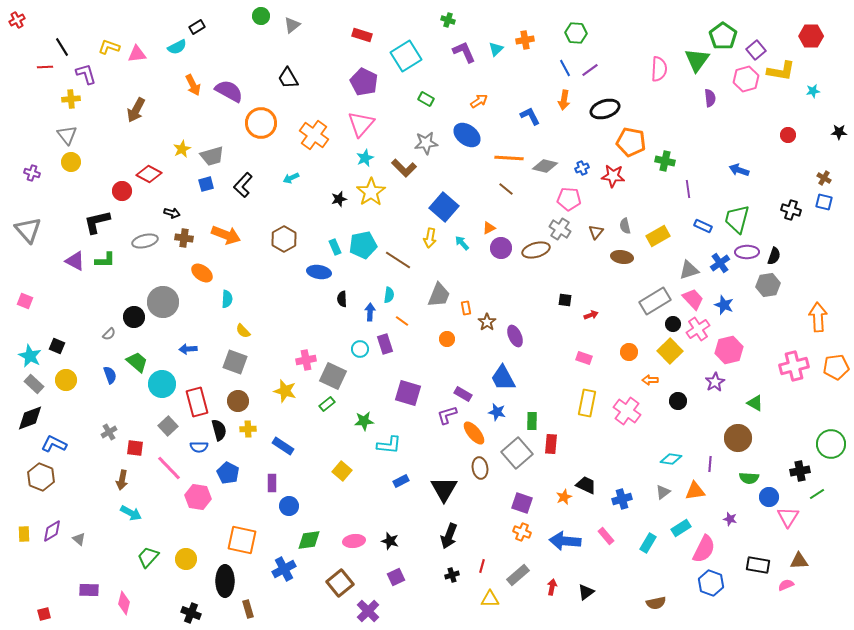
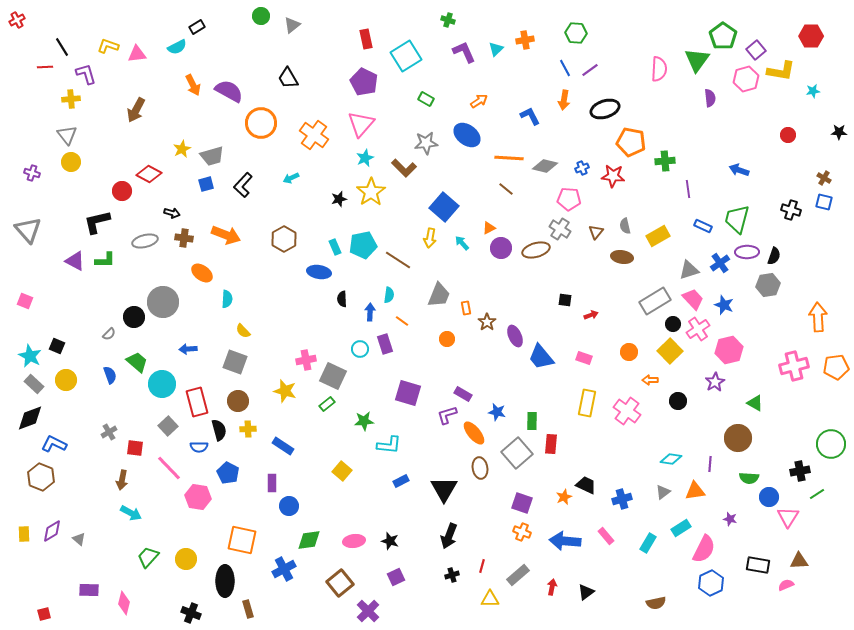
red rectangle at (362, 35): moved 4 px right, 4 px down; rotated 60 degrees clockwise
yellow L-shape at (109, 47): moved 1 px left, 1 px up
green cross at (665, 161): rotated 18 degrees counterclockwise
blue trapezoid at (503, 378): moved 38 px right, 21 px up; rotated 12 degrees counterclockwise
blue hexagon at (711, 583): rotated 15 degrees clockwise
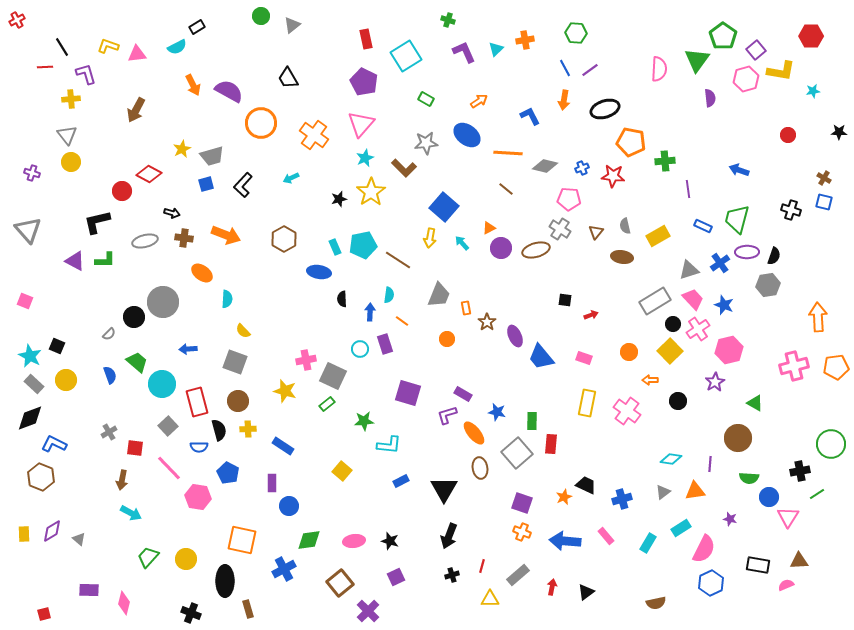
orange line at (509, 158): moved 1 px left, 5 px up
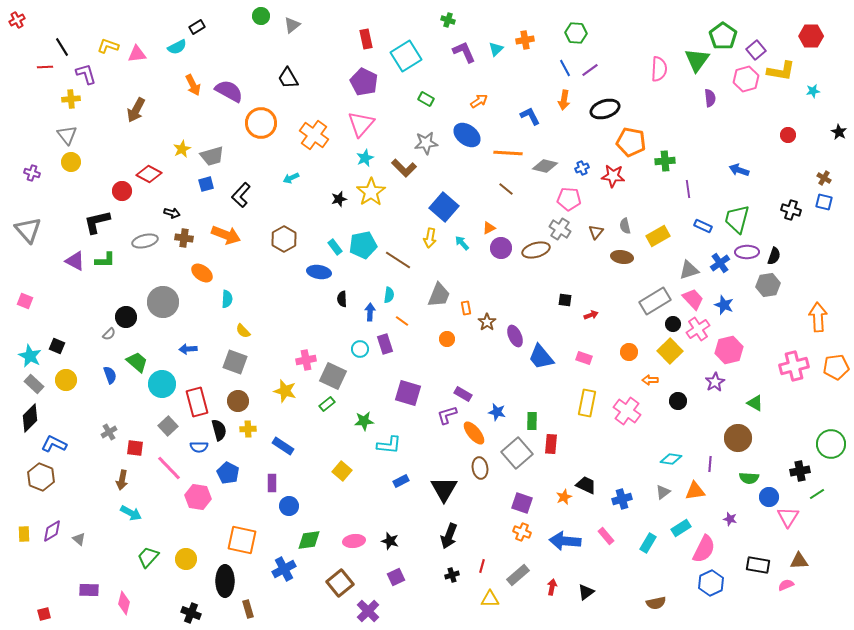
black star at (839, 132): rotated 28 degrees clockwise
black L-shape at (243, 185): moved 2 px left, 10 px down
cyan rectangle at (335, 247): rotated 14 degrees counterclockwise
black circle at (134, 317): moved 8 px left
black diamond at (30, 418): rotated 24 degrees counterclockwise
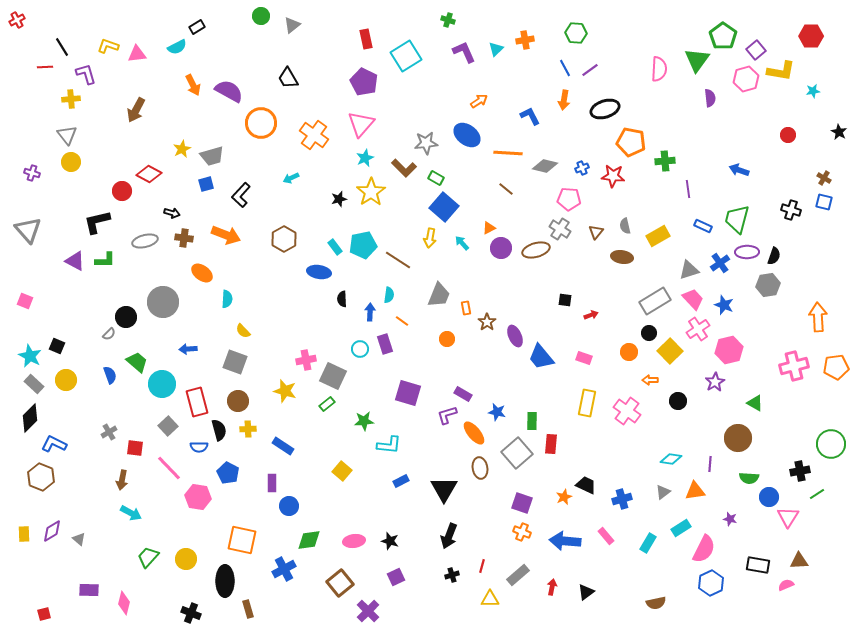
green rectangle at (426, 99): moved 10 px right, 79 px down
black circle at (673, 324): moved 24 px left, 9 px down
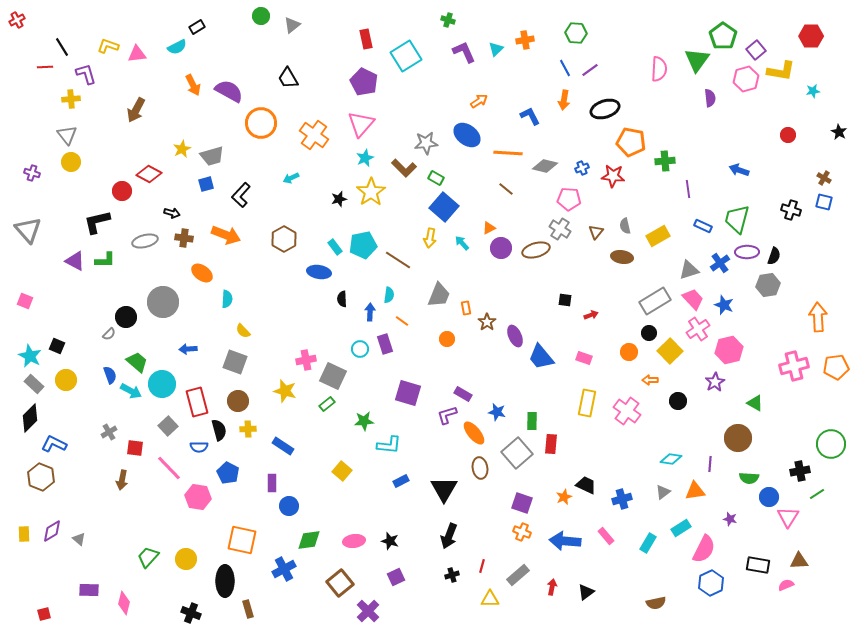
cyan arrow at (131, 513): moved 122 px up
